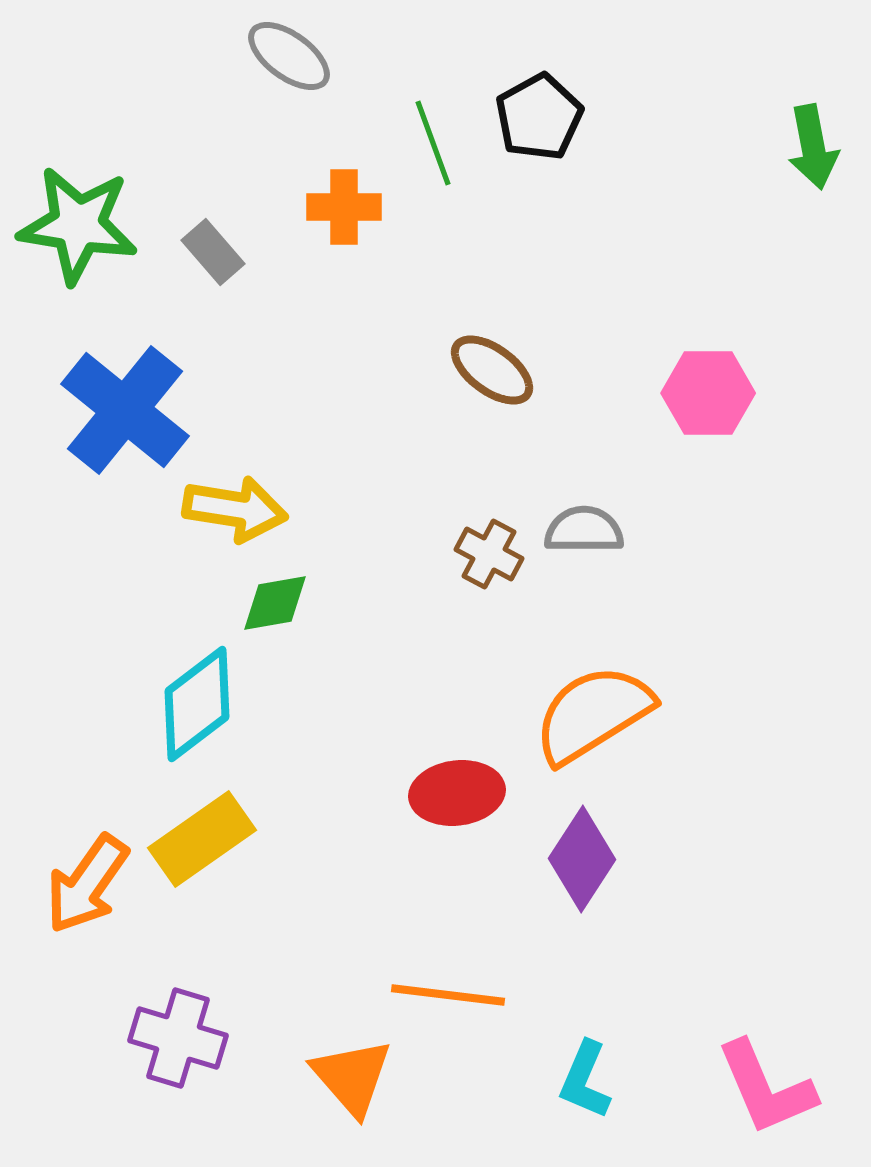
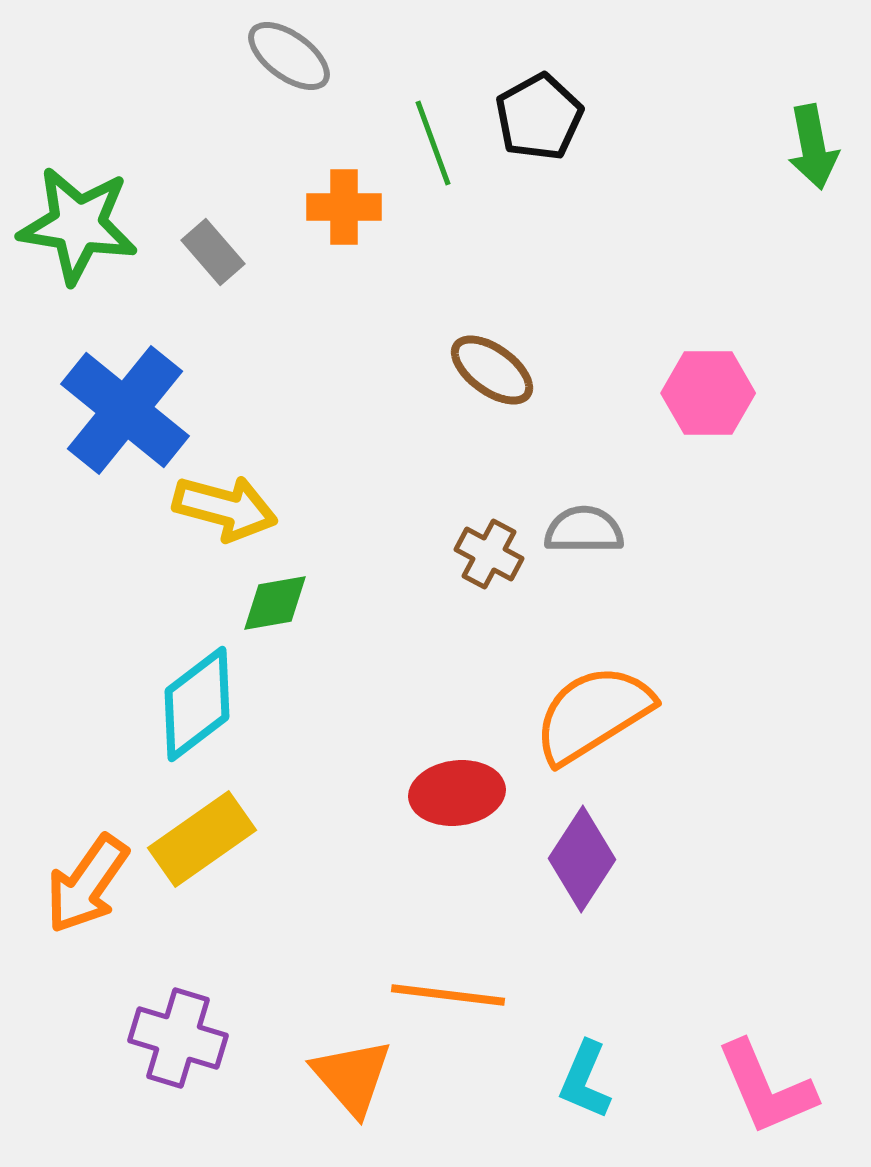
yellow arrow: moved 10 px left, 1 px up; rotated 6 degrees clockwise
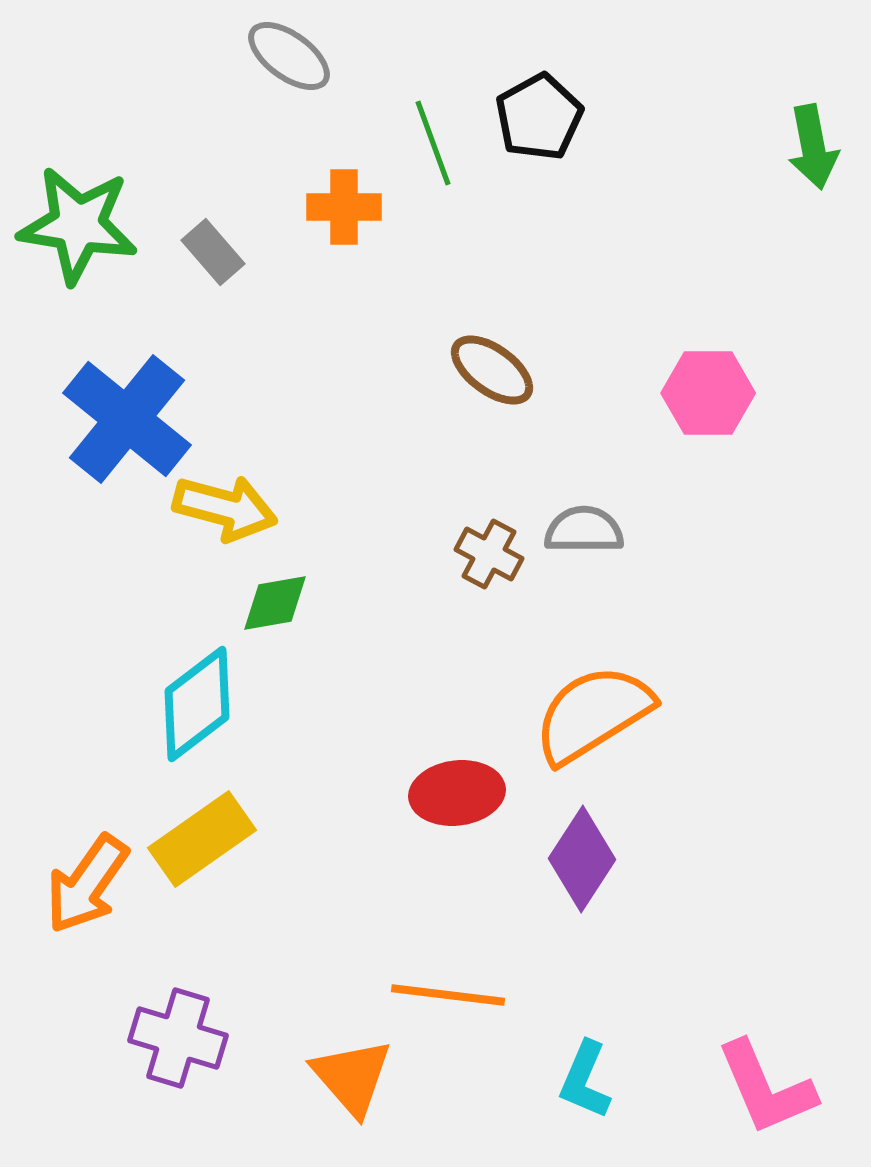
blue cross: moved 2 px right, 9 px down
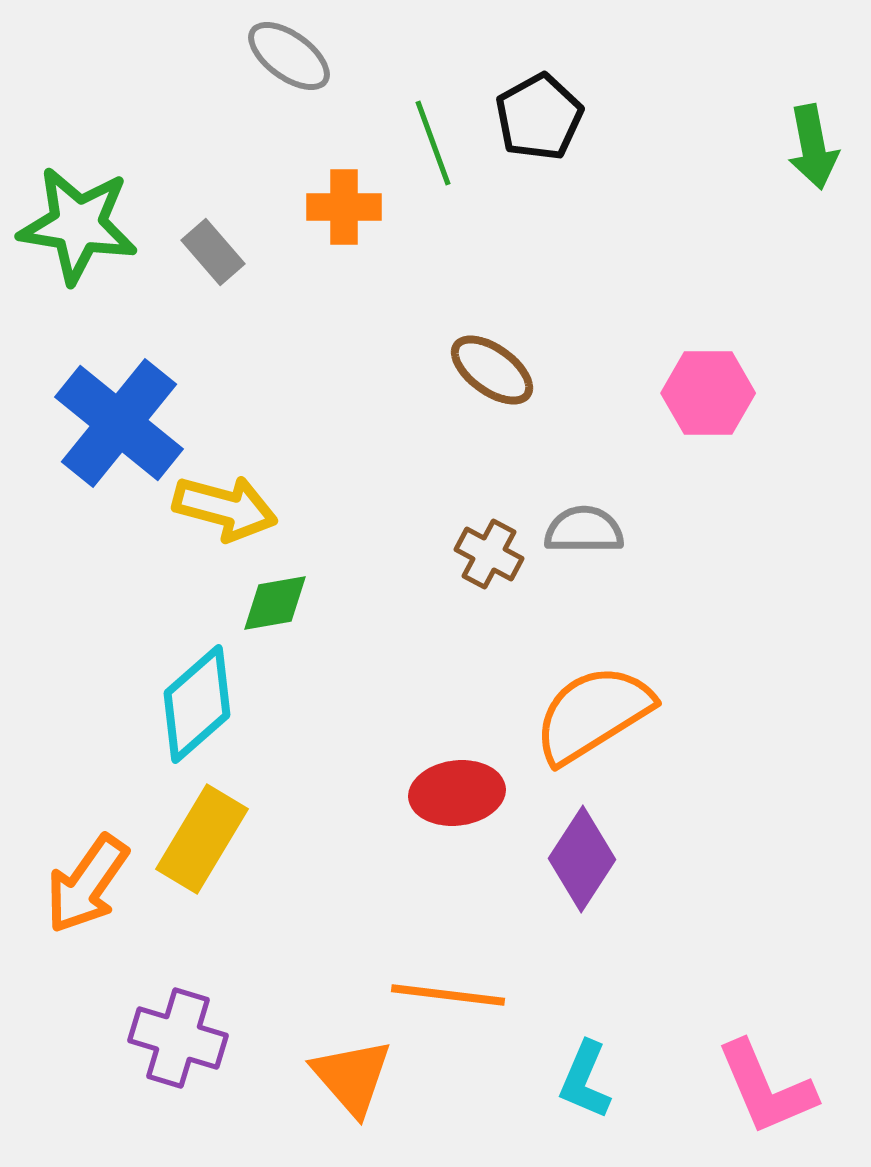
blue cross: moved 8 px left, 4 px down
cyan diamond: rotated 4 degrees counterclockwise
yellow rectangle: rotated 24 degrees counterclockwise
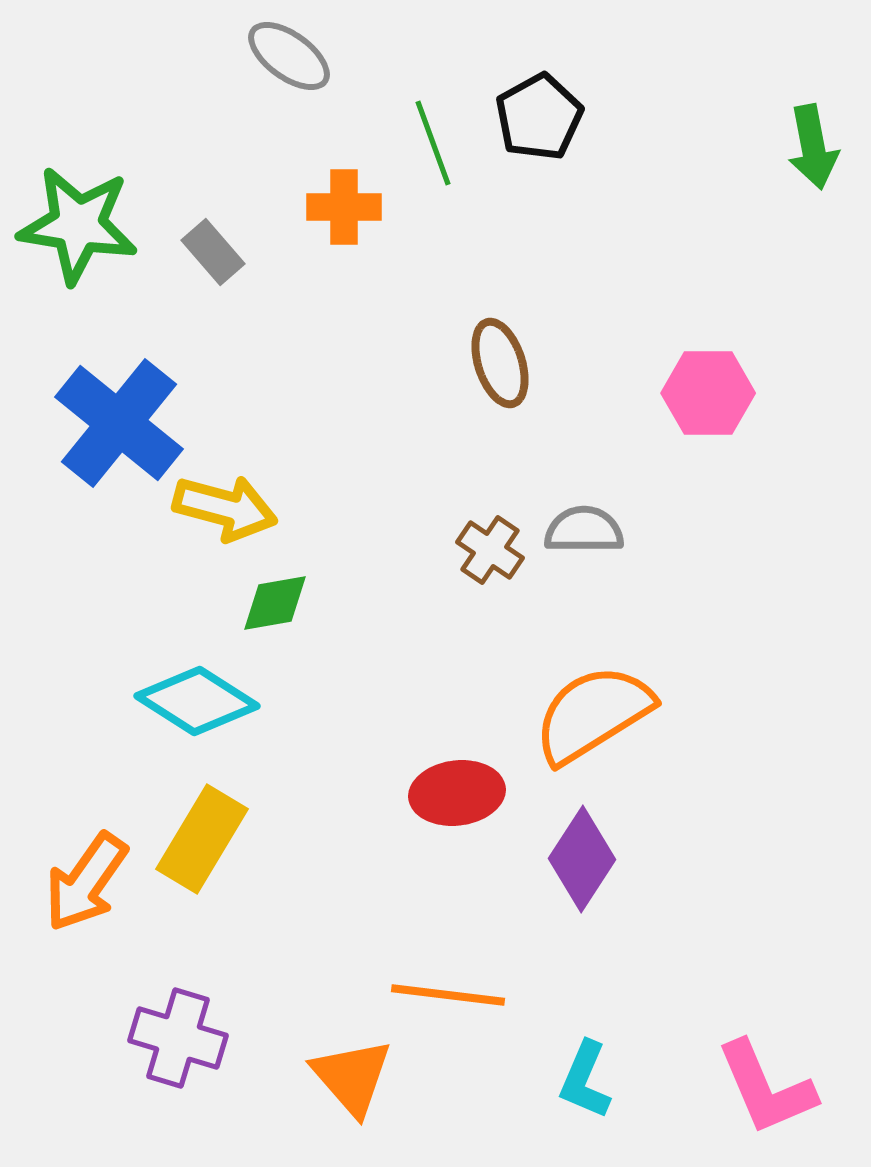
brown ellipse: moved 8 px right, 7 px up; rotated 36 degrees clockwise
brown cross: moved 1 px right, 4 px up; rotated 6 degrees clockwise
cyan diamond: moved 3 px up; rotated 74 degrees clockwise
orange arrow: moved 1 px left, 2 px up
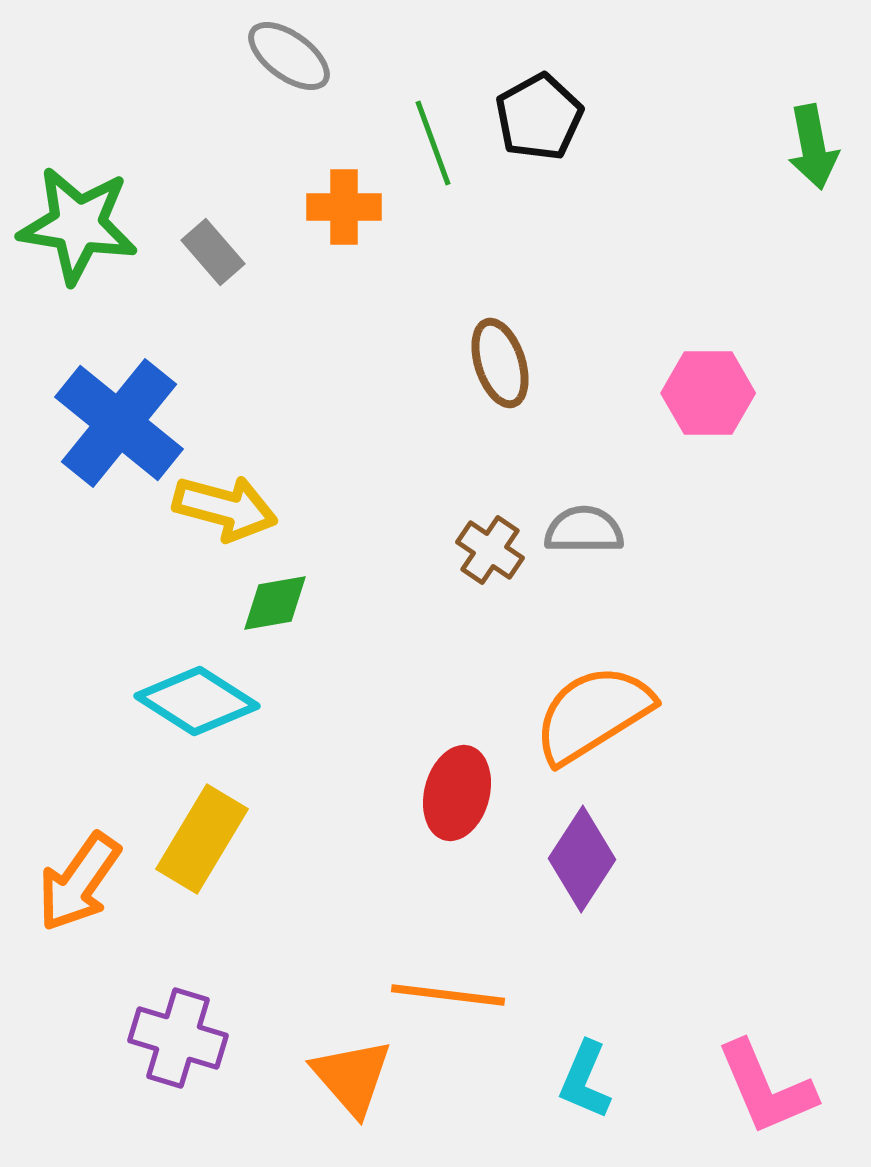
red ellipse: rotated 68 degrees counterclockwise
orange arrow: moved 7 px left
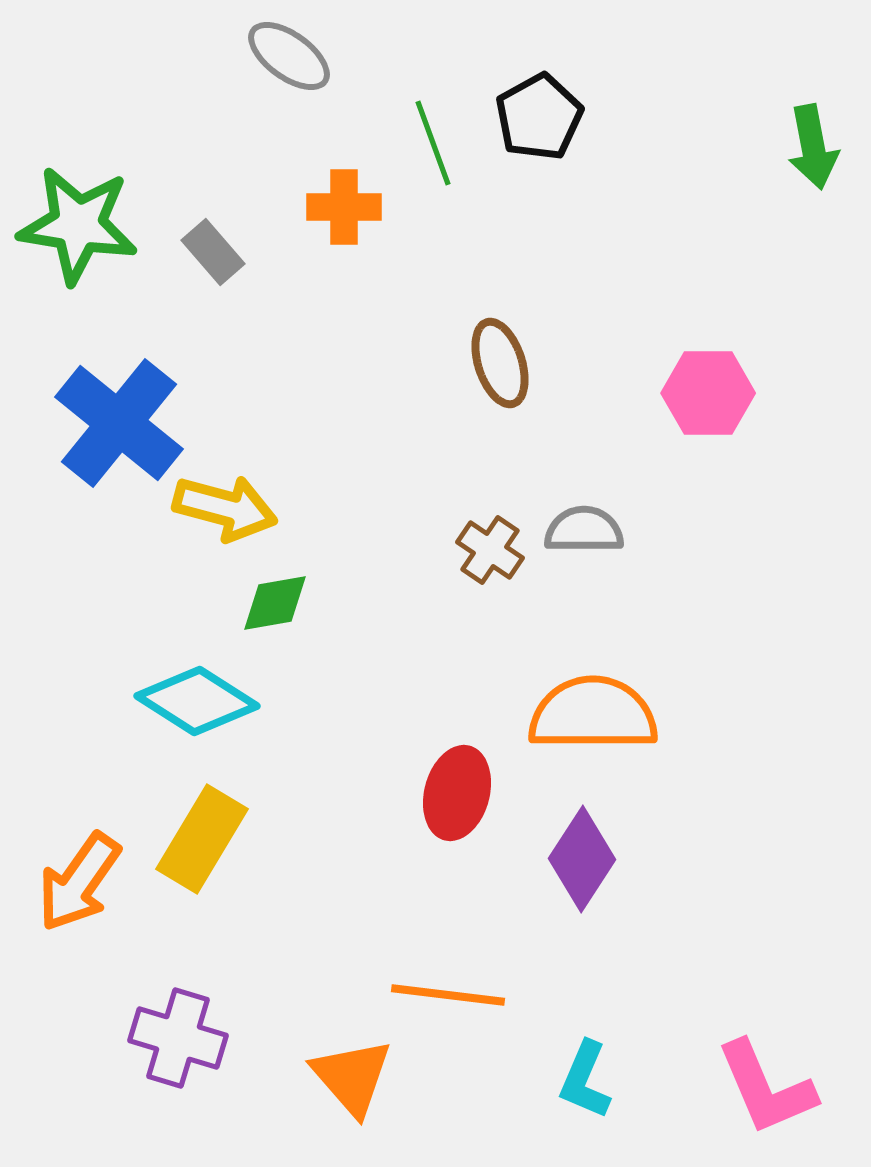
orange semicircle: rotated 32 degrees clockwise
